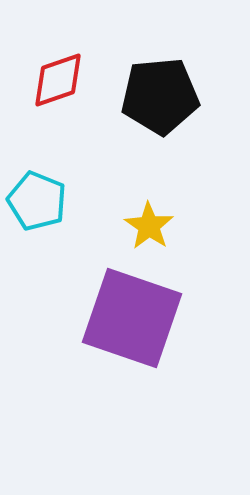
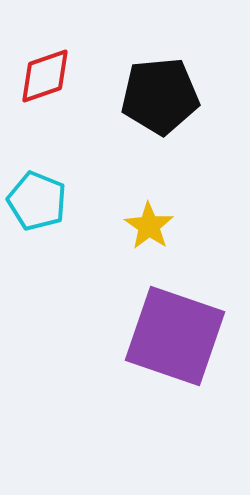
red diamond: moved 13 px left, 4 px up
purple square: moved 43 px right, 18 px down
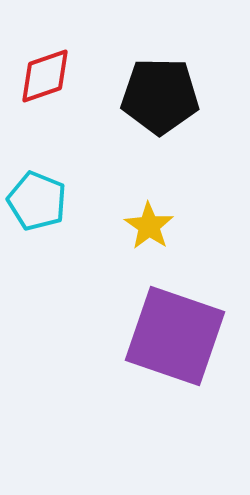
black pentagon: rotated 6 degrees clockwise
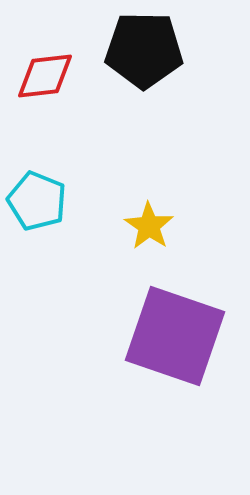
red diamond: rotated 12 degrees clockwise
black pentagon: moved 16 px left, 46 px up
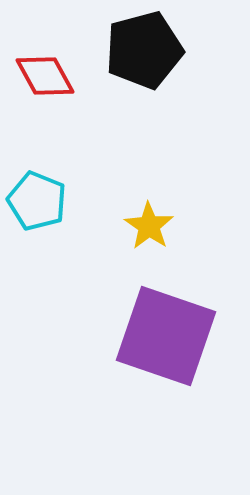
black pentagon: rotated 16 degrees counterclockwise
red diamond: rotated 68 degrees clockwise
purple square: moved 9 px left
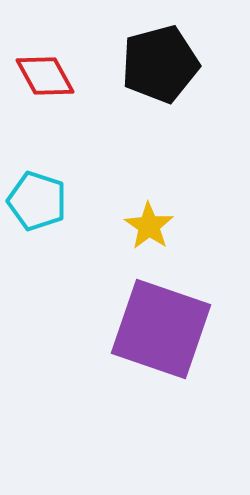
black pentagon: moved 16 px right, 14 px down
cyan pentagon: rotated 4 degrees counterclockwise
purple square: moved 5 px left, 7 px up
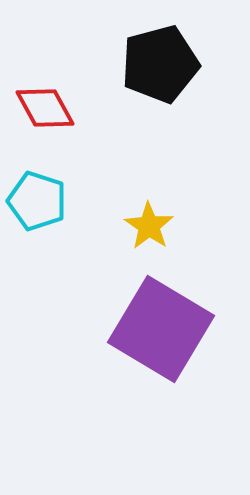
red diamond: moved 32 px down
purple square: rotated 12 degrees clockwise
